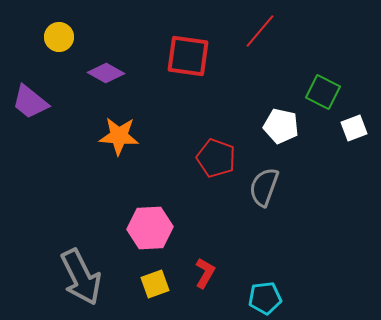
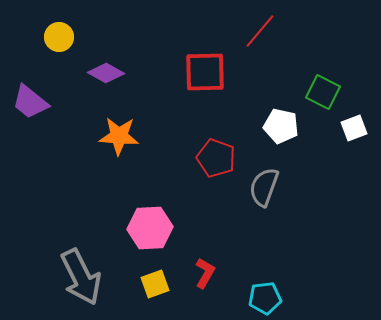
red square: moved 17 px right, 16 px down; rotated 9 degrees counterclockwise
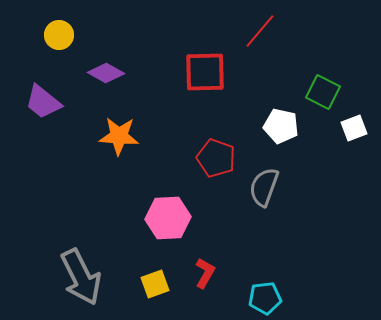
yellow circle: moved 2 px up
purple trapezoid: moved 13 px right
pink hexagon: moved 18 px right, 10 px up
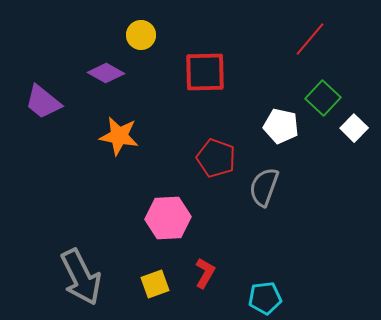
red line: moved 50 px right, 8 px down
yellow circle: moved 82 px right
green square: moved 6 px down; rotated 16 degrees clockwise
white square: rotated 24 degrees counterclockwise
orange star: rotated 6 degrees clockwise
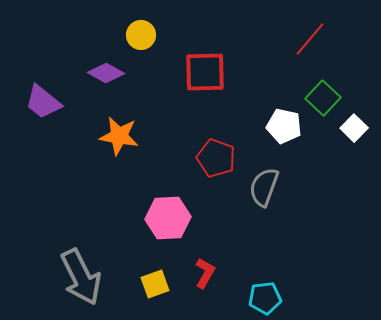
white pentagon: moved 3 px right
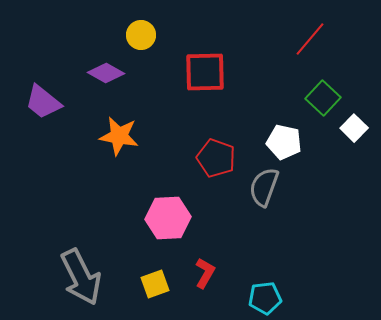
white pentagon: moved 16 px down
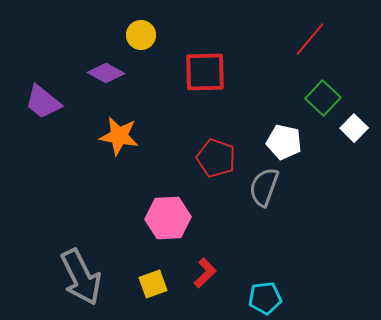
red L-shape: rotated 16 degrees clockwise
yellow square: moved 2 px left
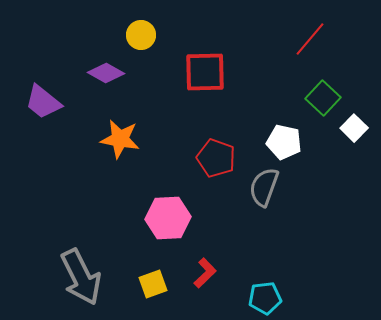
orange star: moved 1 px right, 3 px down
